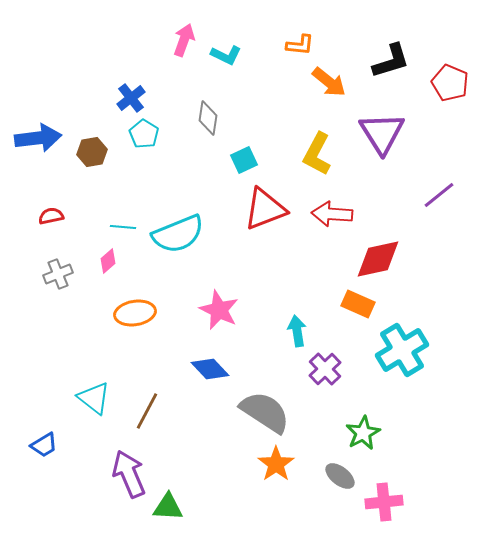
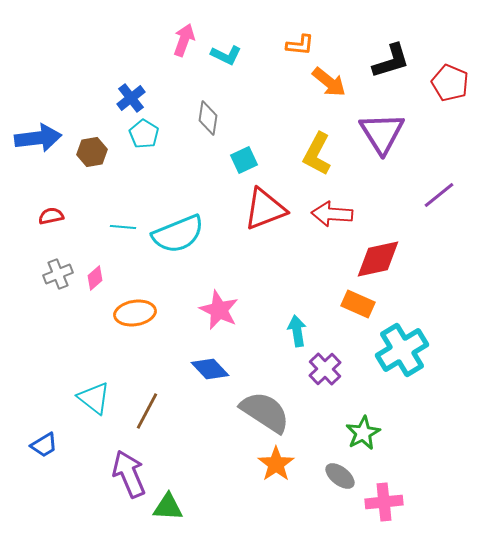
pink diamond: moved 13 px left, 17 px down
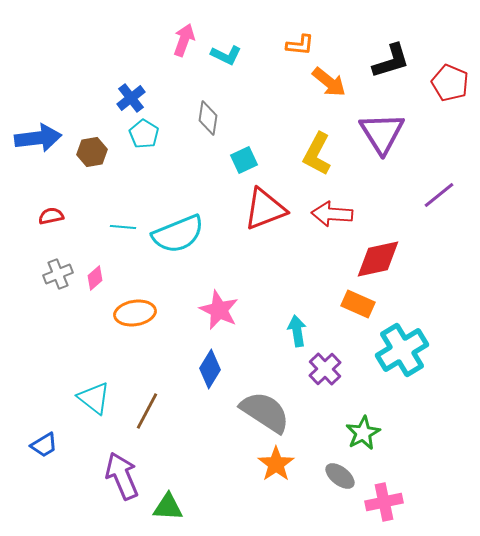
blue diamond: rotated 75 degrees clockwise
purple arrow: moved 7 px left, 2 px down
pink cross: rotated 6 degrees counterclockwise
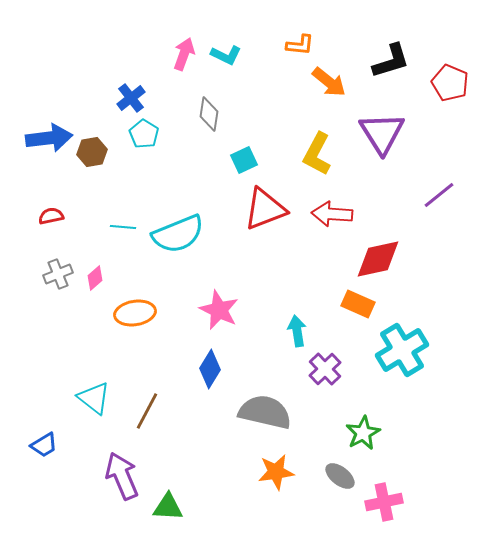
pink arrow: moved 14 px down
gray diamond: moved 1 px right, 4 px up
blue arrow: moved 11 px right
gray semicircle: rotated 20 degrees counterclockwise
orange star: moved 8 px down; rotated 27 degrees clockwise
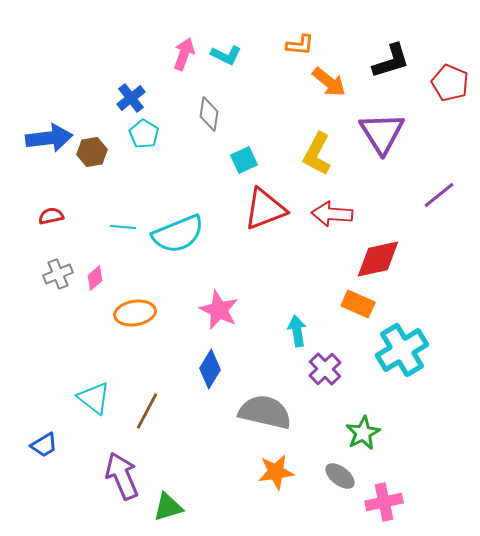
green triangle: rotated 20 degrees counterclockwise
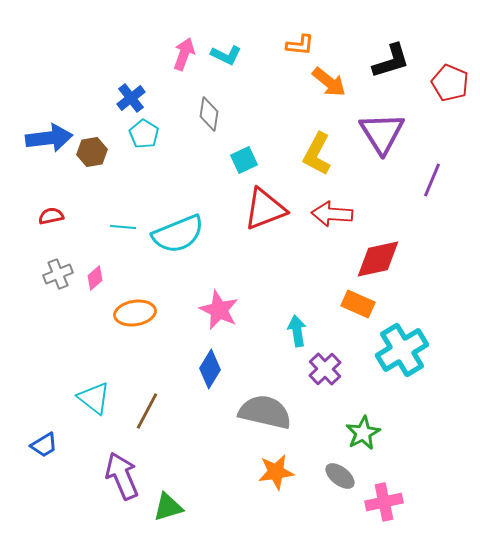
purple line: moved 7 px left, 15 px up; rotated 28 degrees counterclockwise
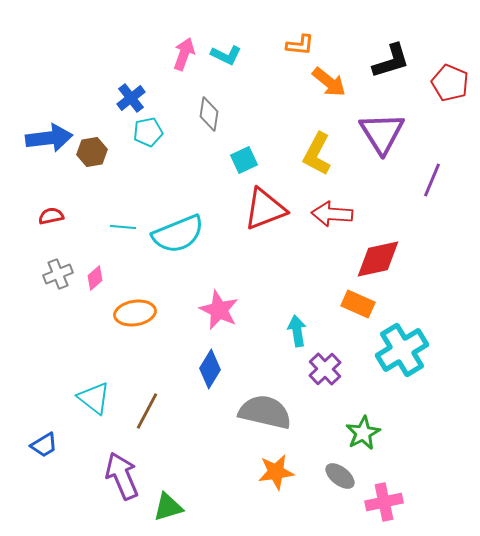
cyan pentagon: moved 4 px right, 2 px up; rotated 28 degrees clockwise
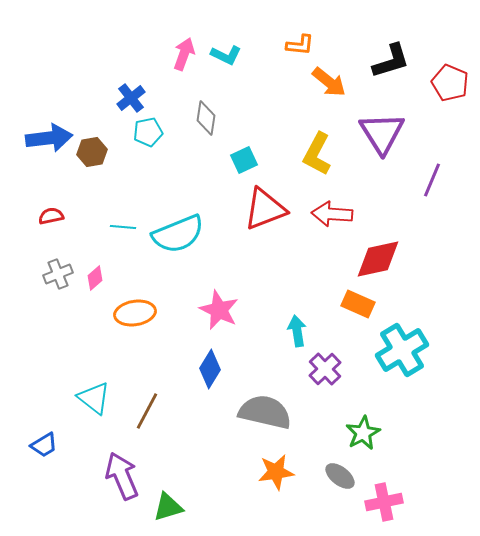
gray diamond: moved 3 px left, 4 px down
